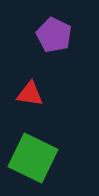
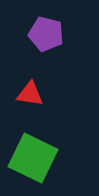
purple pentagon: moved 8 px left, 1 px up; rotated 12 degrees counterclockwise
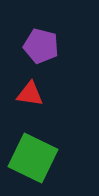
purple pentagon: moved 5 px left, 12 px down
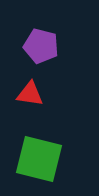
green square: moved 6 px right, 1 px down; rotated 12 degrees counterclockwise
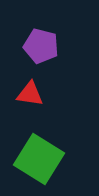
green square: rotated 18 degrees clockwise
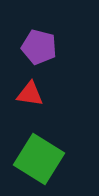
purple pentagon: moved 2 px left, 1 px down
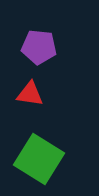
purple pentagon: rotated 8 degrees counterclockwise
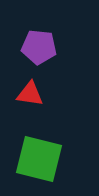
green square: rotated 18 degrees counterclockwise
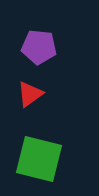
red triangle: rotated 44 degrees counterclockwise
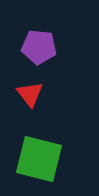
red triangle: rotated 32 degrees counterclockwise
